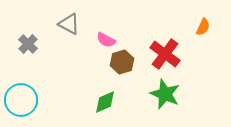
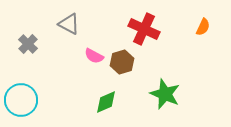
pink semicircle: moved 12 px left, 16 px down
red cross: moved 21 px left, 25 px up; rotated 12 degrees counterclockwise
green diamond: moved 1 px right
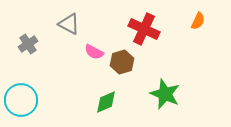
orange semicircle: moved 5 px left, 6 px up
gray cross: rotated 12 degrees clockwise
pink semicircle: moved 4 px up
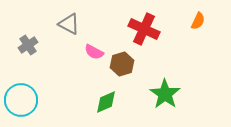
gray cross: moved 1 px down
brown hexagon: moved 2 px down
green star: rotated 12 degrees clockwise
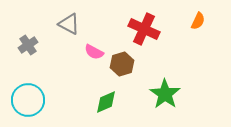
cyan circle: moved 7 px right
